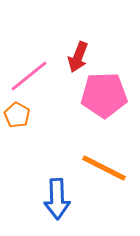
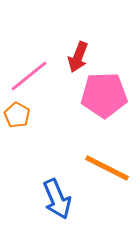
orange line: moved 3 px right
blue arrow: rotated 21 degrees counterclockwise
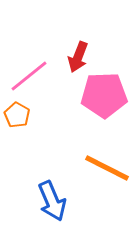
blue arrow: moved 5 px left, 2 px down
